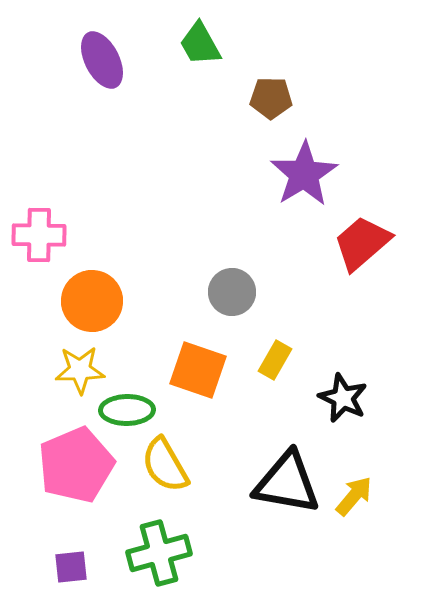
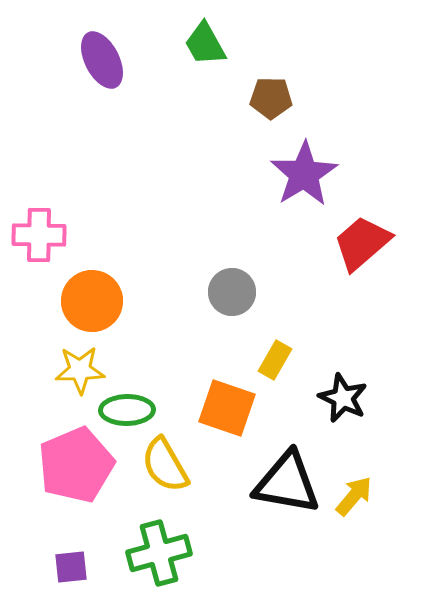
green trapezoid: moved 5 px right
orange square: moved 29 px right, 38 px down
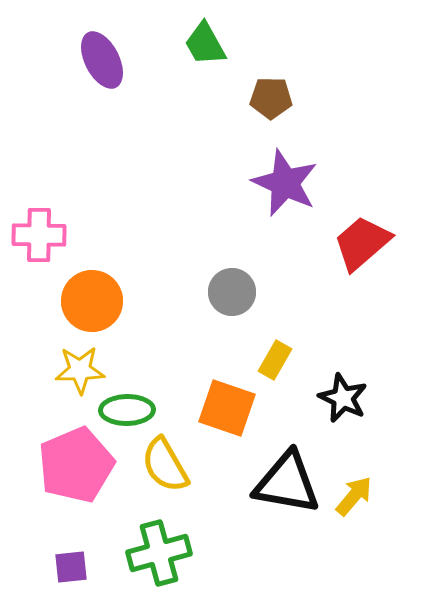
purple star: moved 19 px left, 9 px down; rotated 16 degrees counterclockwise
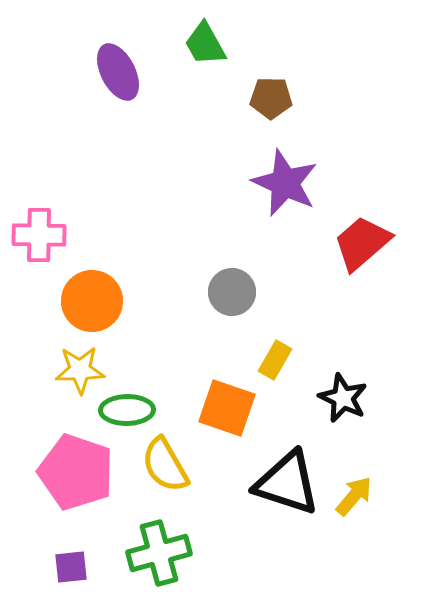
purple ellipse: moved 16 px right, 12 px down
pink pentagon: moved 7 px down; rotated 30 degrees counterclockwise
black triangle: rotated 8 degrees clockwise
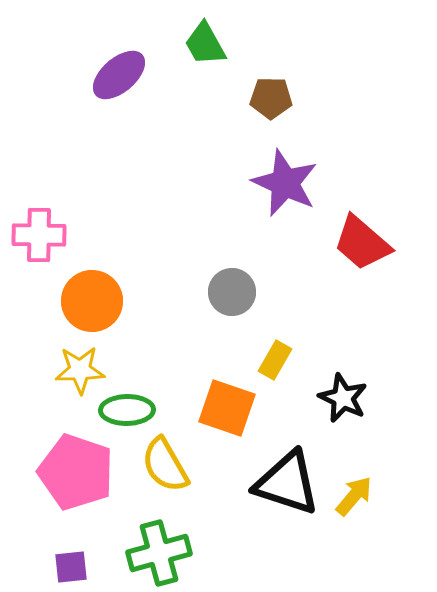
purple ellipse: moved 1 px right, 3 px down; rotated 76 degrees clockwise
red trapezoid: rotated 98 degrees counterclockwise
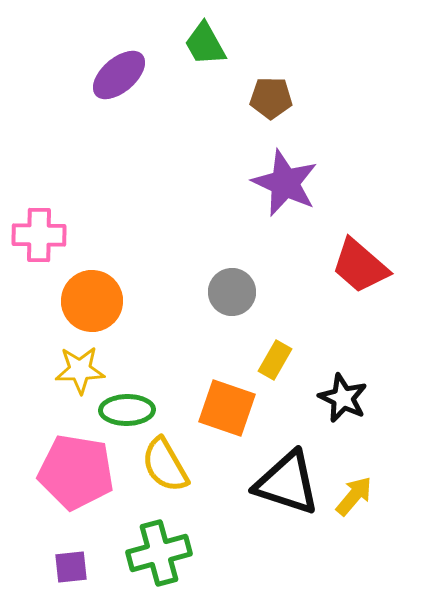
red trapezoid: moved 2 px left, 23 px down
pink pentagon: rotated 10 degrees counterclockwise
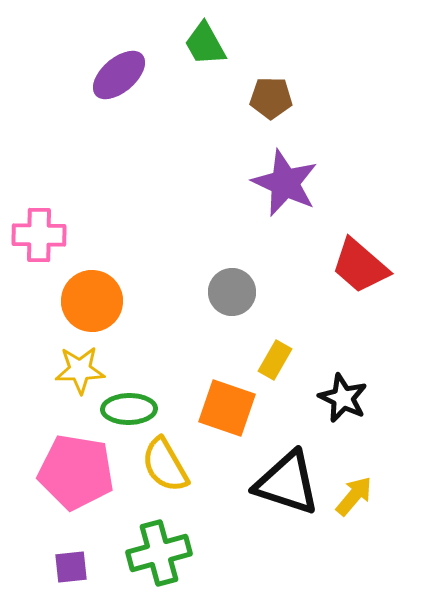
green ellipse: moved 2 px right, 1 px up
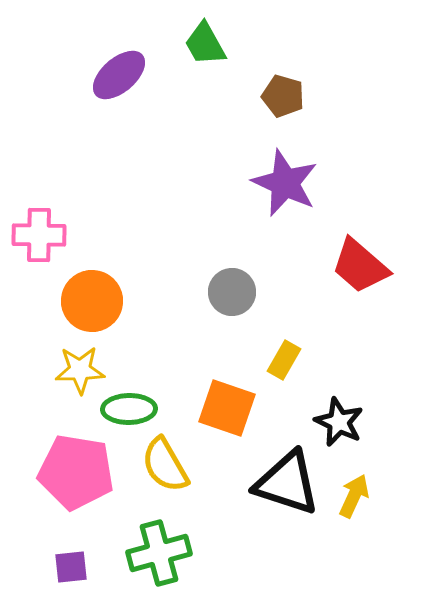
brown pentagon: moved 12 px right, 2 px up; rotated 15 degrees clockwise
yellow rectangle: moved 9 px right
black star: moved 4 px left, 24 px down
yellow arrow: rotated 15 degrees counterclockwise
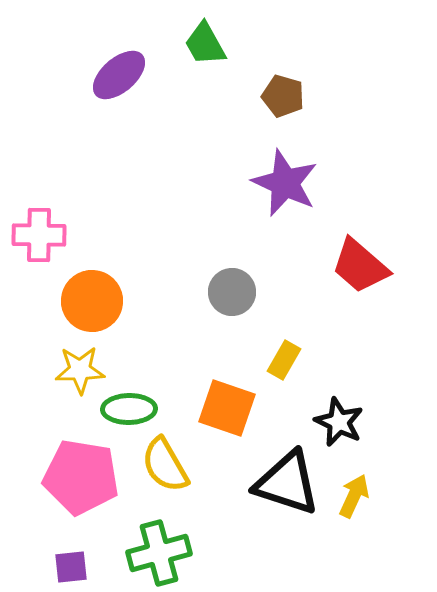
pink pentagon: moved 5 px right, 5 px down
